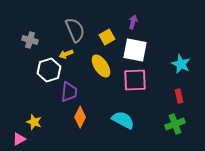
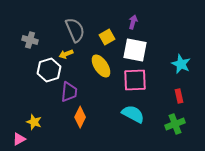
cyan semicircle: moved 10 px right, 6 px up
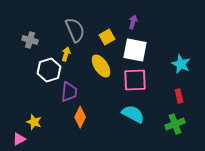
yellow arrow: rotated 128 degrees clockwise
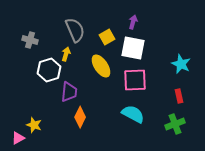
white square: moved 2 px left, 2 px up
yellow star: moved 3 px down
pink triangle: moved 1 px left, 1 px up
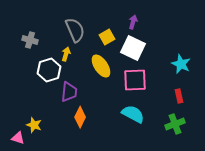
white square: rotated 15 degrees clockwise
pink triangle: rotated 48 degrees clockwise
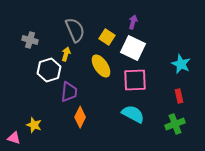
yellow square: rotated 28 degrees counterclockwise
pink triangle: moved 4 px left
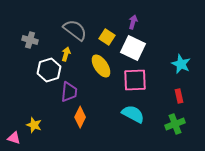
gray semicircle: rotated 30 degrees counterclockwise
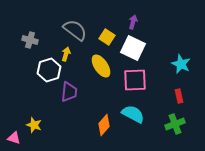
orange diamond: moved 24 px right, 8 px down; rotated 15 degrees clockwise
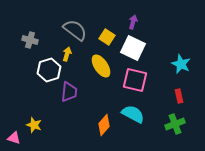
yellow arrow: moved 1 px right
pink square: rotated 15 degrees clockwise
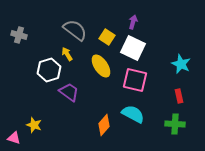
gray cross: moved 11 px left, 5 px up
yellow arrow: rotated 48 degrees counterclockwise
purple trapezoid: rotated 60 degrees counterclockwise
green cross: rotated 24 degrees clockwise
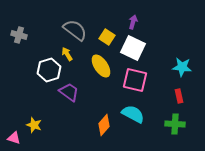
cyan star: moved 1 px right, 3 px down; rotated 18 degrees counterclockwise
